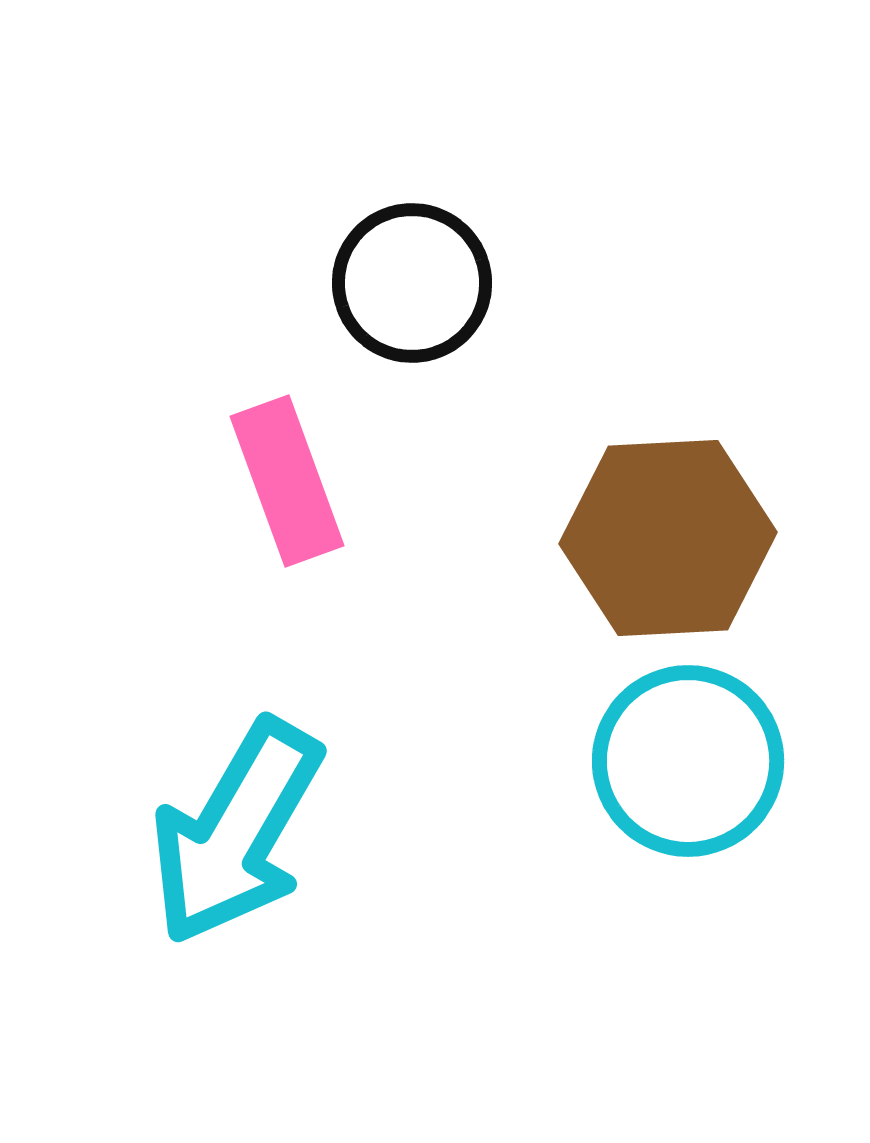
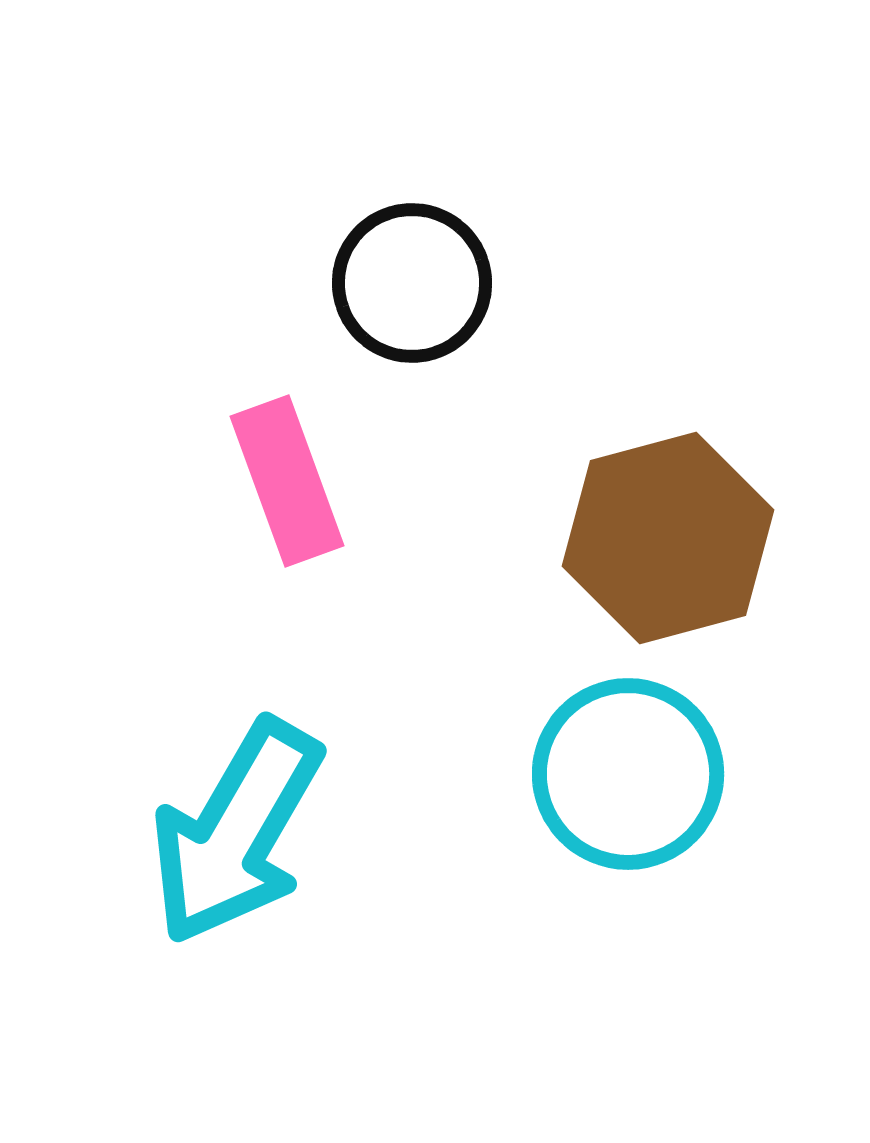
brown hexagon: rotated 12 degrees counterclockwise
cyan circle: moved 60 px left, 13 px down
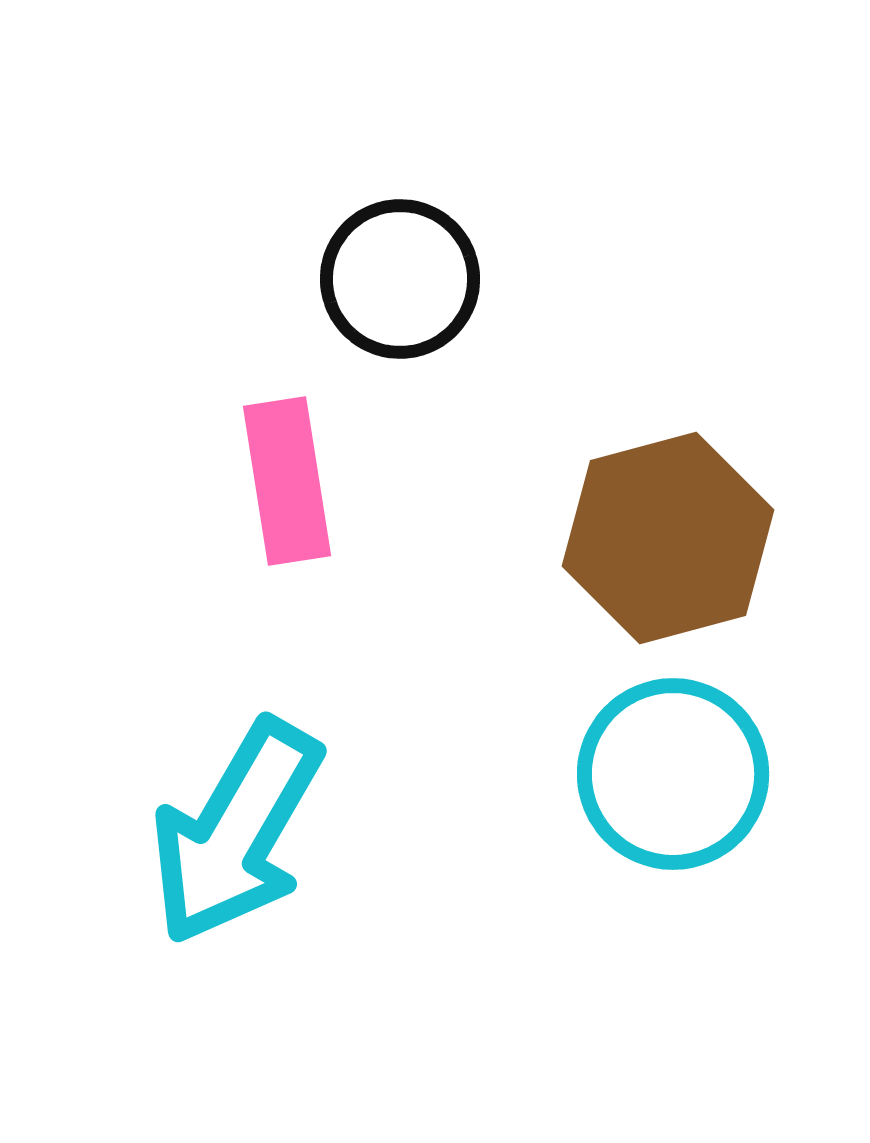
black circle: moved 12 px left, 4 px up
pink rectangle: rotated 11 degrees clockwise
cyan circle: moved 45 px right
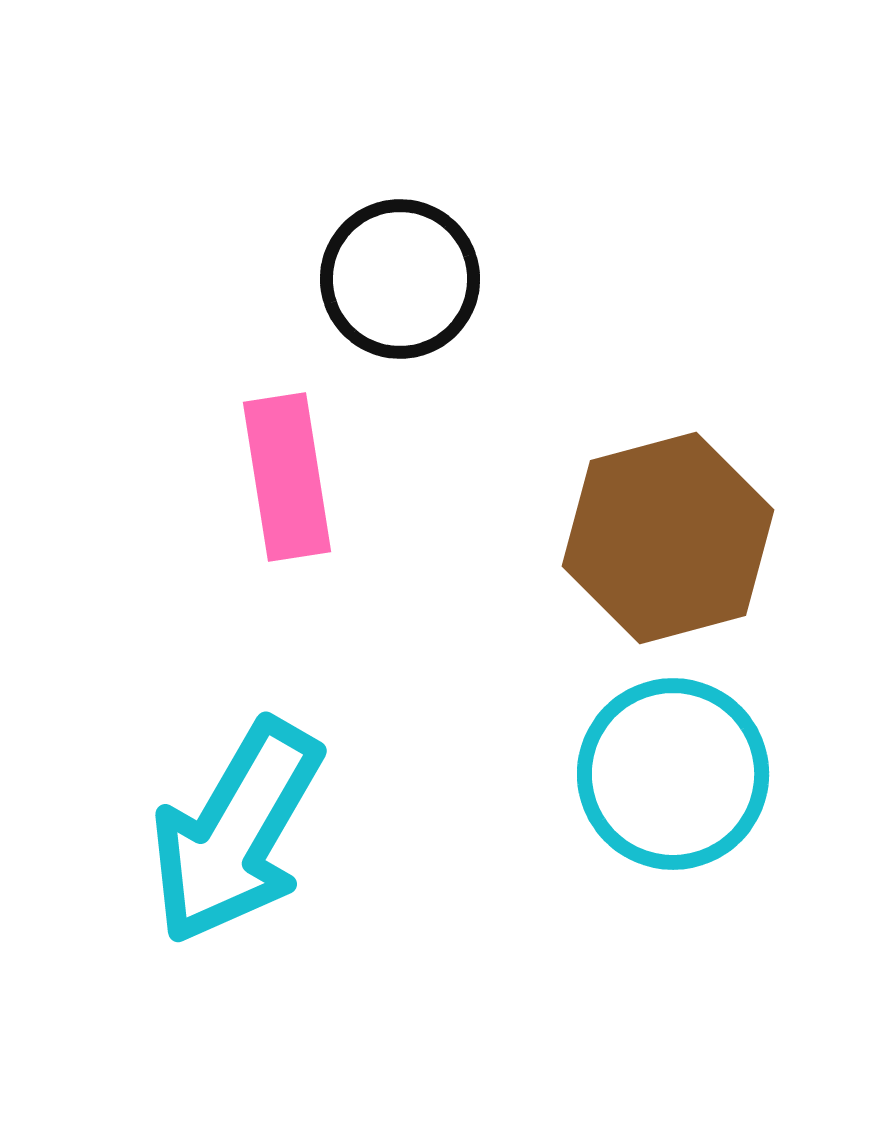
pink rectangle: moved 4 px up
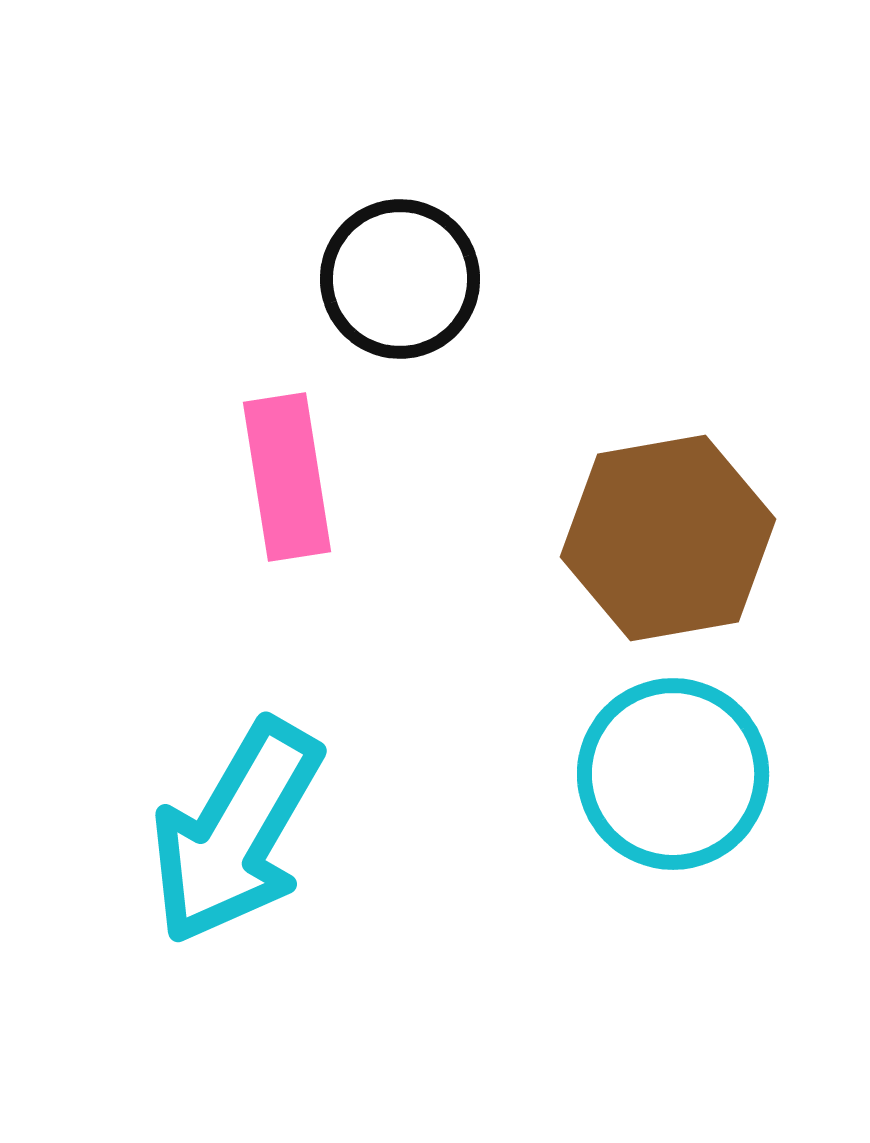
brown hexagon: rotated 5 degrees clockwise
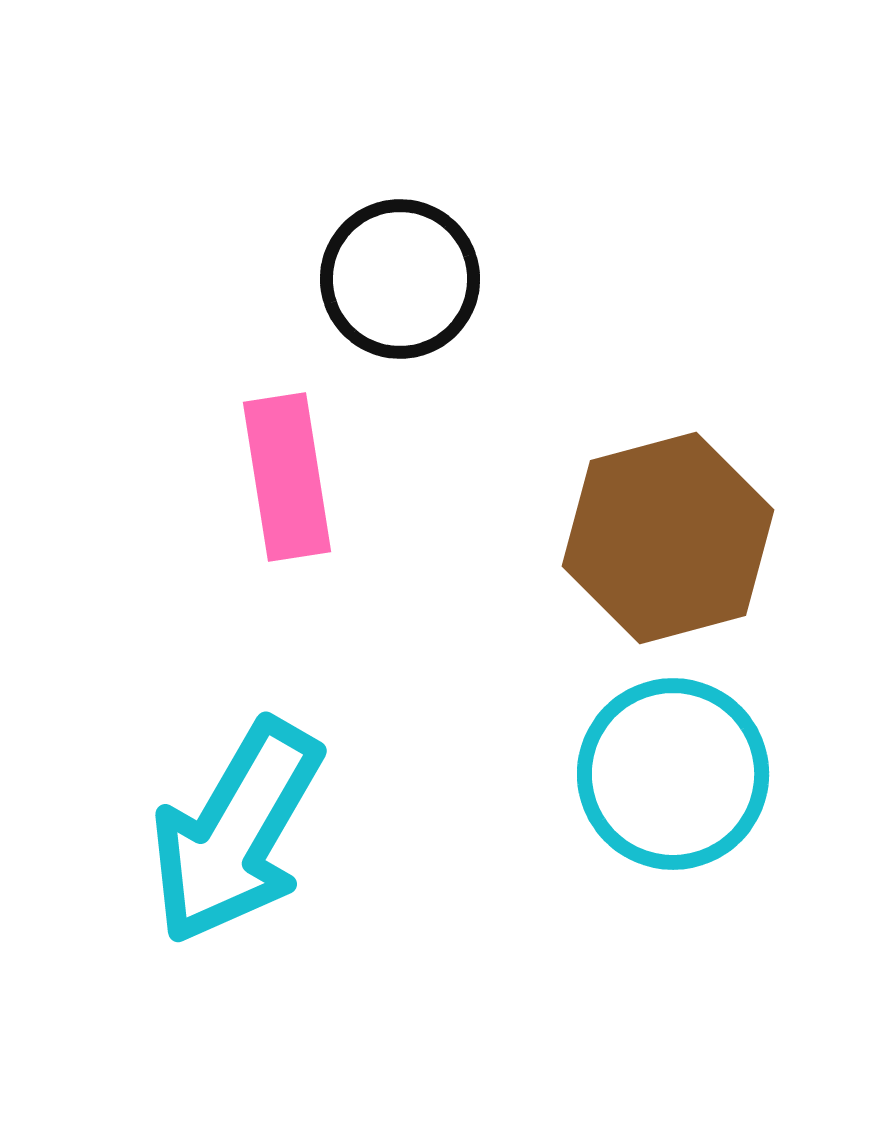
brown hexagon: rotated 5 degrees counterclockwise
